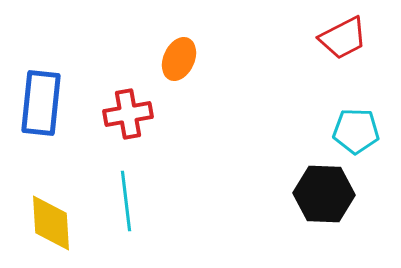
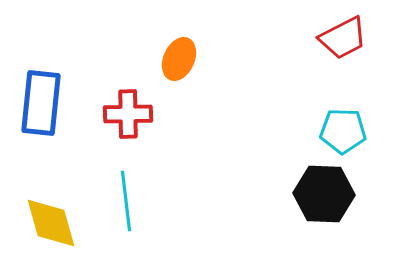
red cross: rotated 9 degrees clockwise
cyan pentagon: moved 13 px left
yellow diamond: rotated 12 degrees counterclockwise
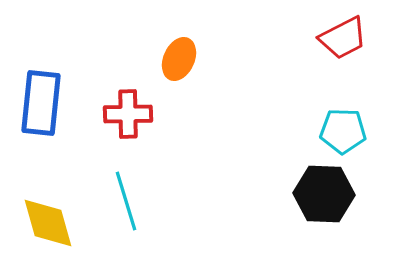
cyan line: rotated 10 degrees counterclockwise
yellow diamond: moved 3 px left
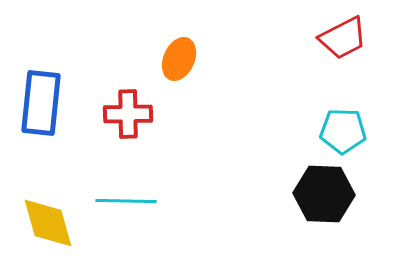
cyan line: rotated 72 degrees counterclockwise
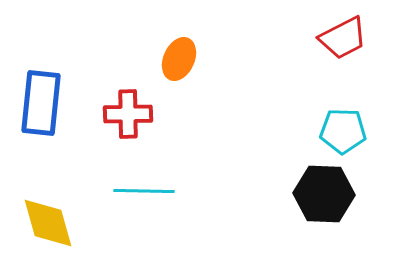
cyan line: moved 18 px right, 10 px up
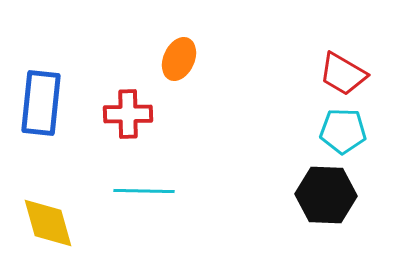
red trapezoid: moved 36 px down; rotated 57 degrees clockwise
black hexagon: moved 2 px right, 1 px down
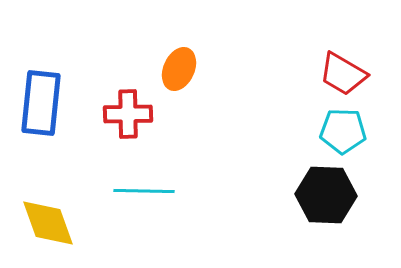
orange ellipse: moved 10 px down
yellow diamond: rotated 4 degrees counterclockwise
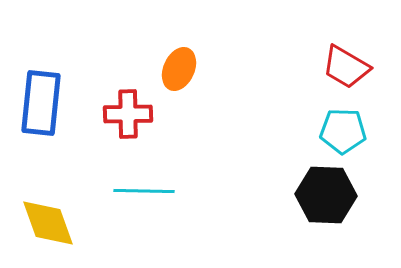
red trapezoid: moved 3 px right, 7 px up
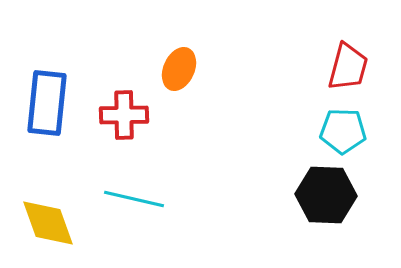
red trapezoid: moved 2 px right; rotated 105 degrees counterclockwise
blue rectangle: moved 6 px right
red cross: moved 4 px left, 1 px down
cyan line: moved 10 px left, 8 px down; rotated 12 degrees clockwise
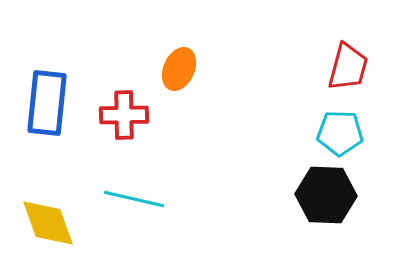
cyan pentagon: moved 3 px left, 2 px down
